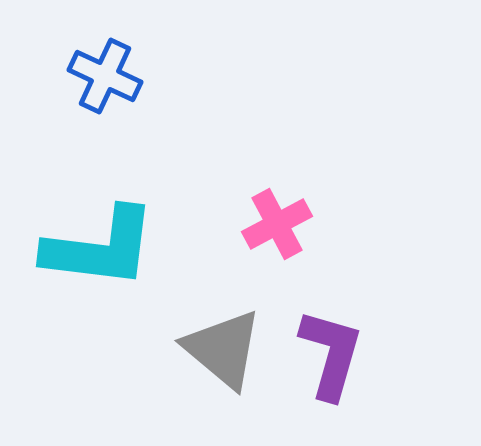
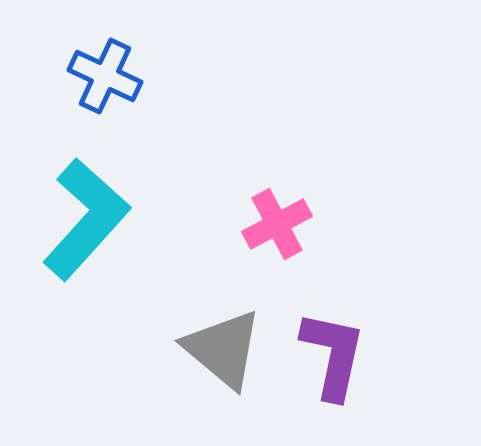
cyan L-shape: moved 14 px left, 29 px up; rotated 55 degrees counterclockwise
purple L-shape: moved 2 px right, 1 px down; rotated 4 degrees counterclockwise
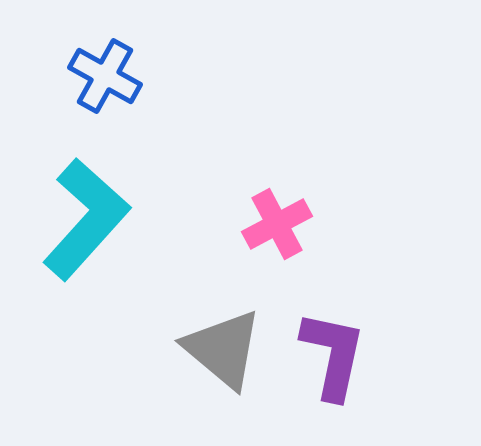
blue cross: rotated 4 degrees clockwise
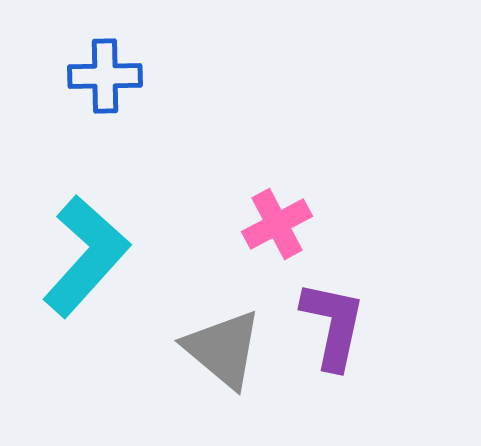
blue cross: rotated 30 degrees counterclockwise
cyan L-shape: moved 37 px down
purple L-shape: moved 30 px up
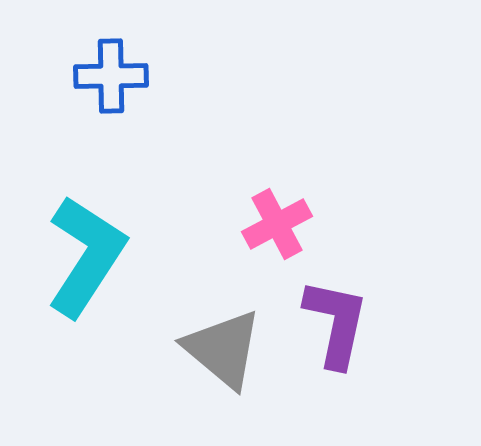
blue cross: moved 6 px right
cyan L-shape: rotated 9 degrees counterclockwise
purple L-shape: moved 3 px right, 2 px up
